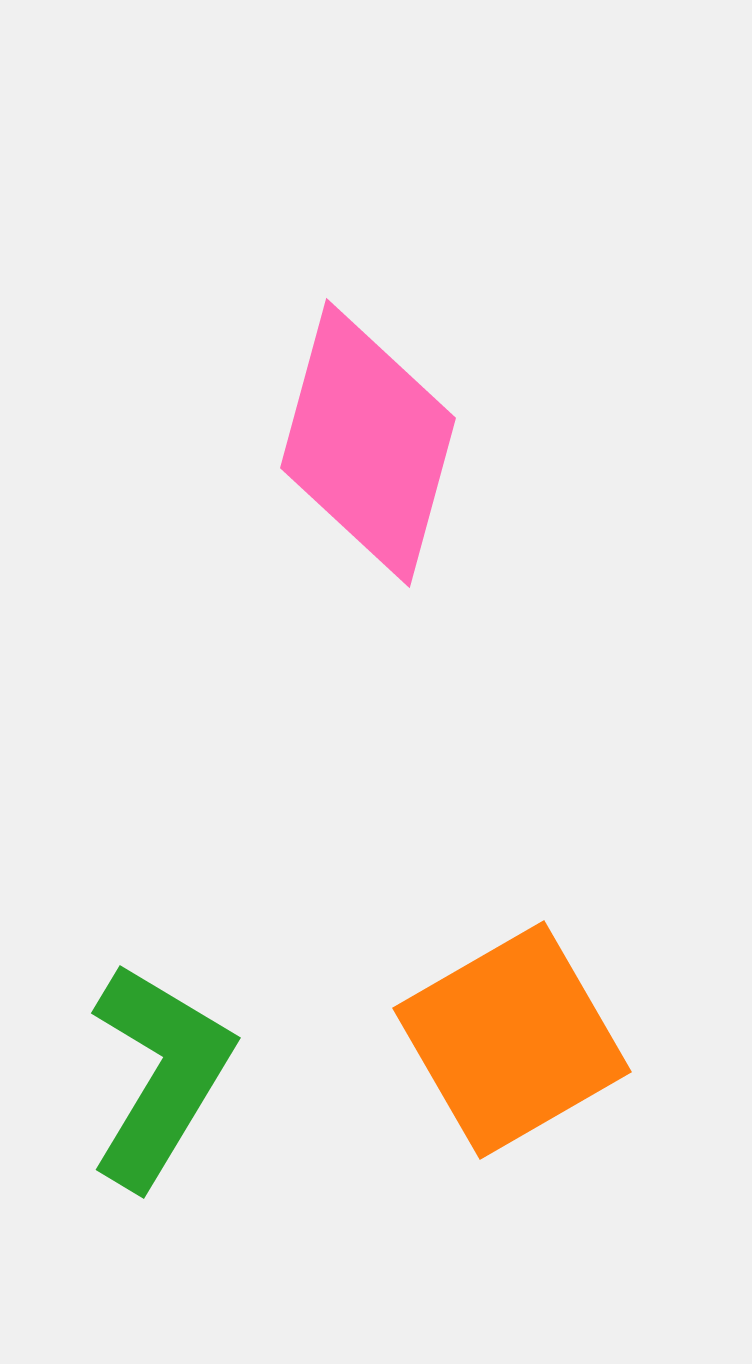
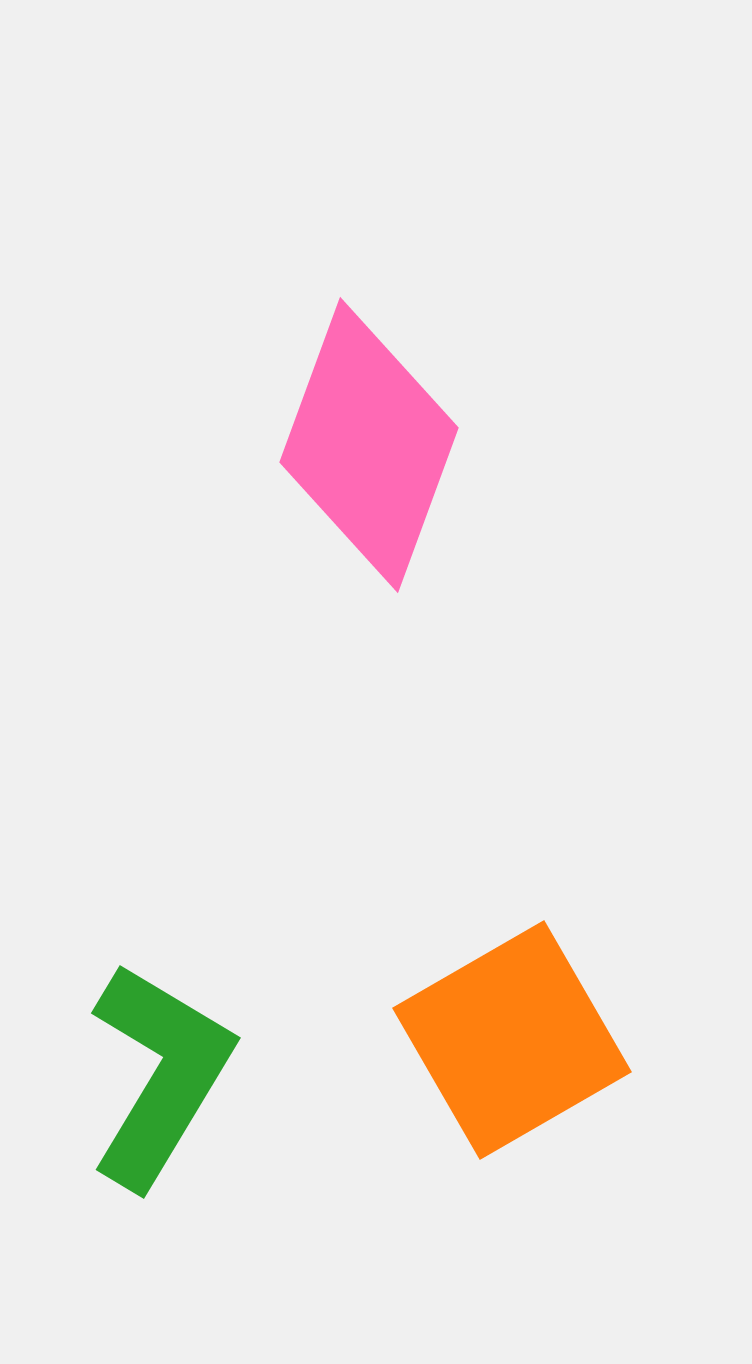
pink diamond: moved 1 px right, 2 px down; rotated 5 degrees clockwise
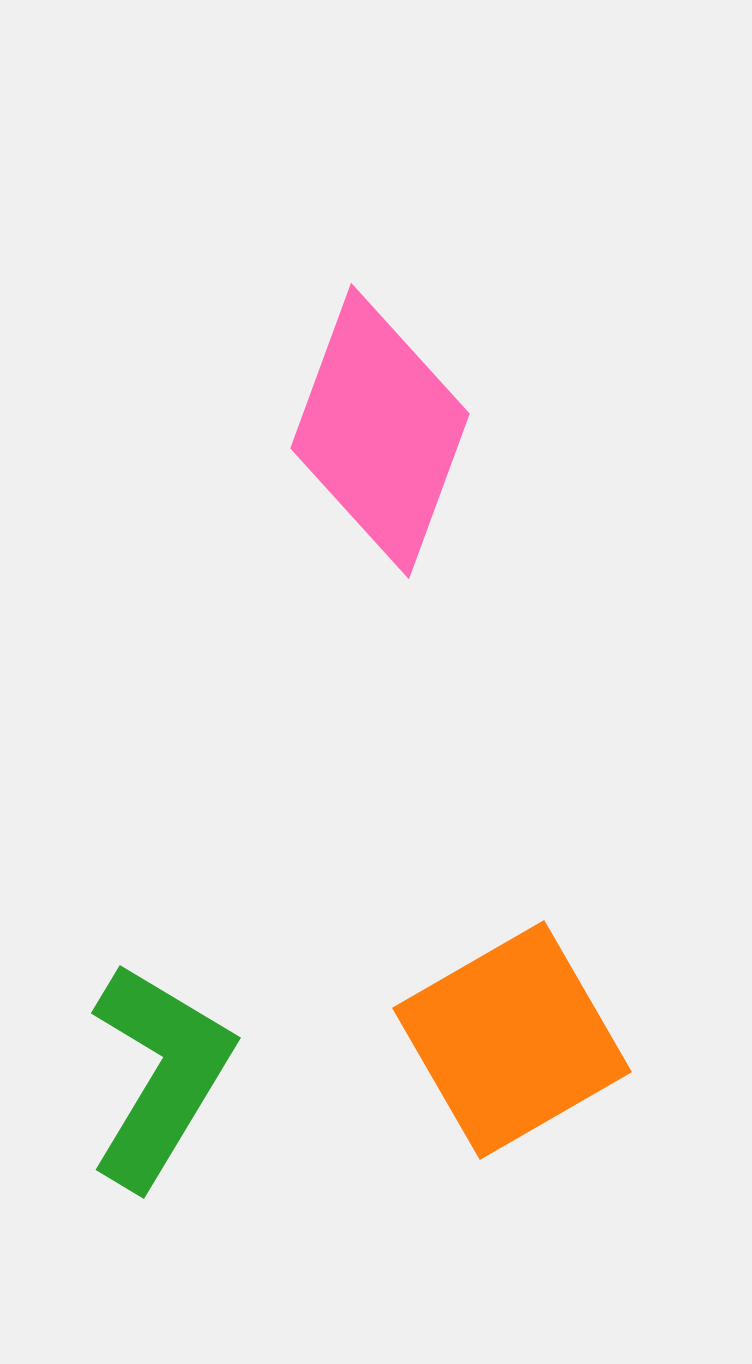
pink diamond: moved 11 px right, 14 px up
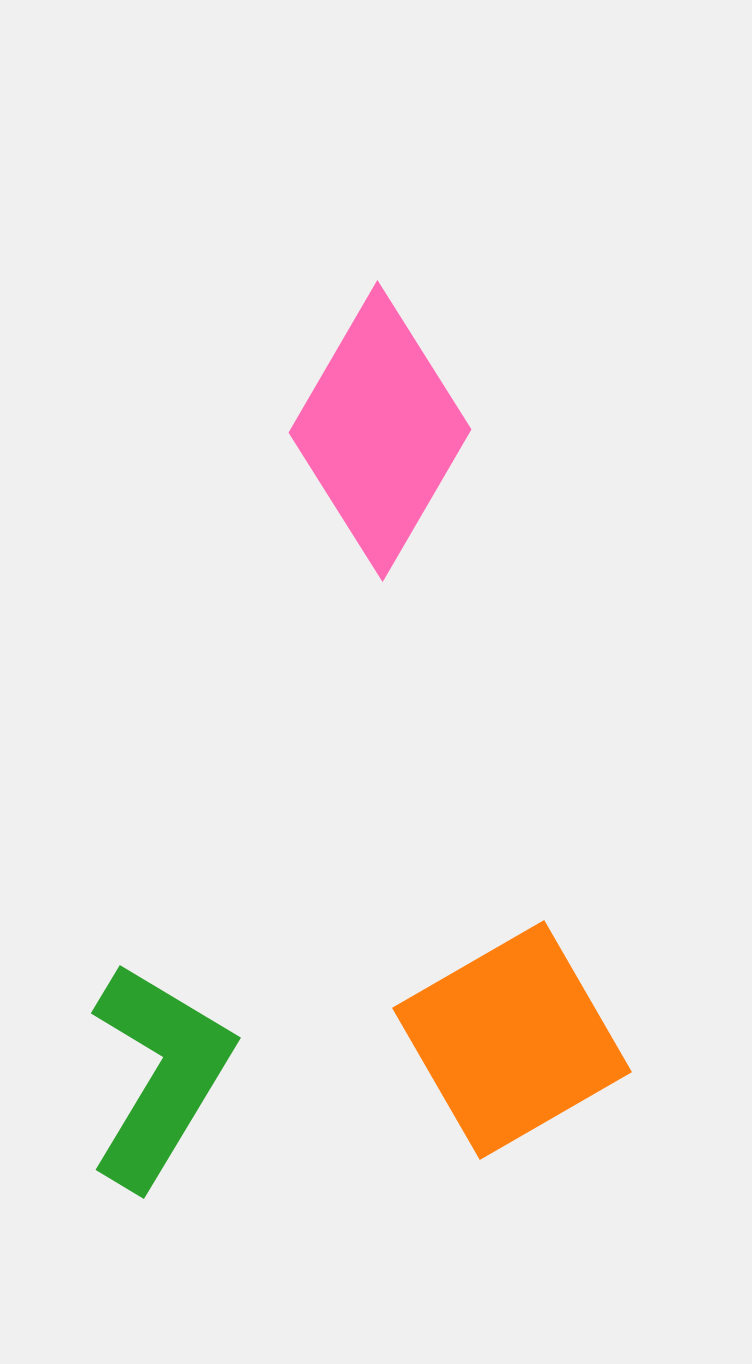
pink diamond: rotated 10 degrees clockwise
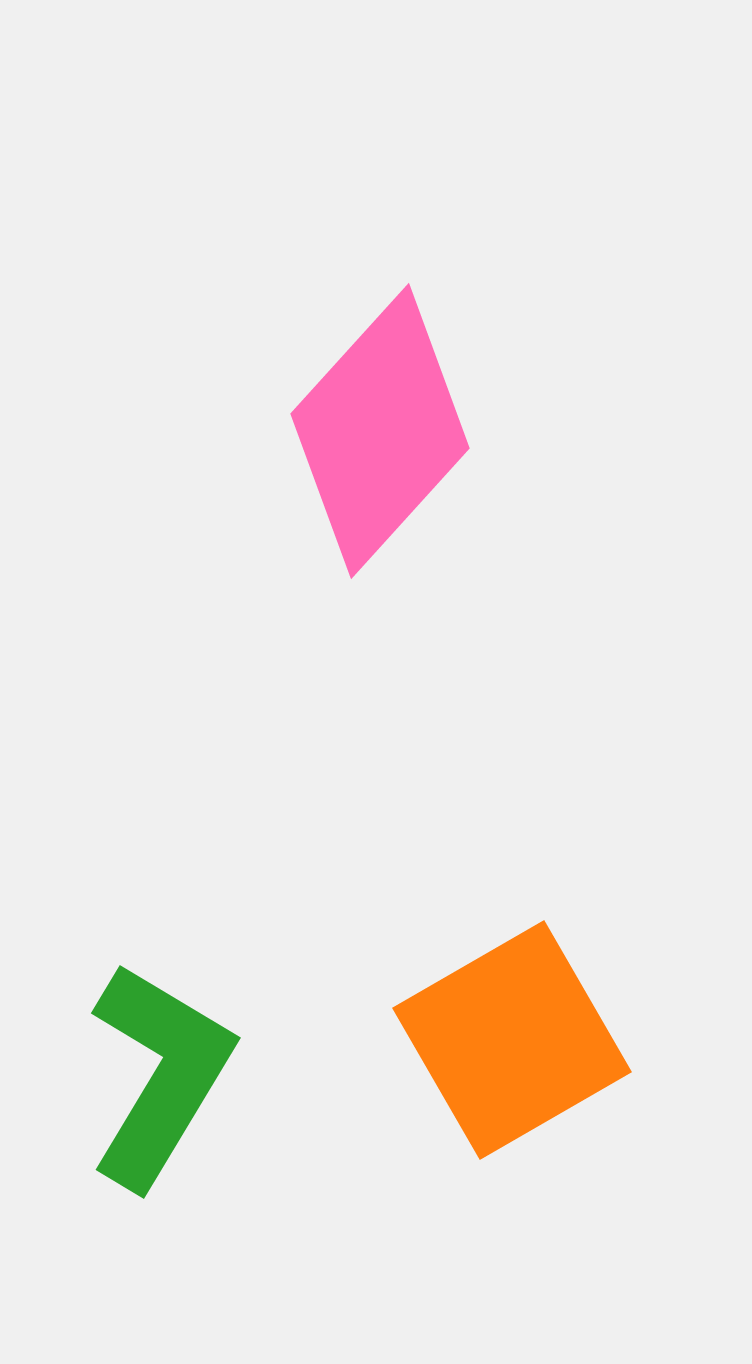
pink diamond: rotated 12 degrees clockwise
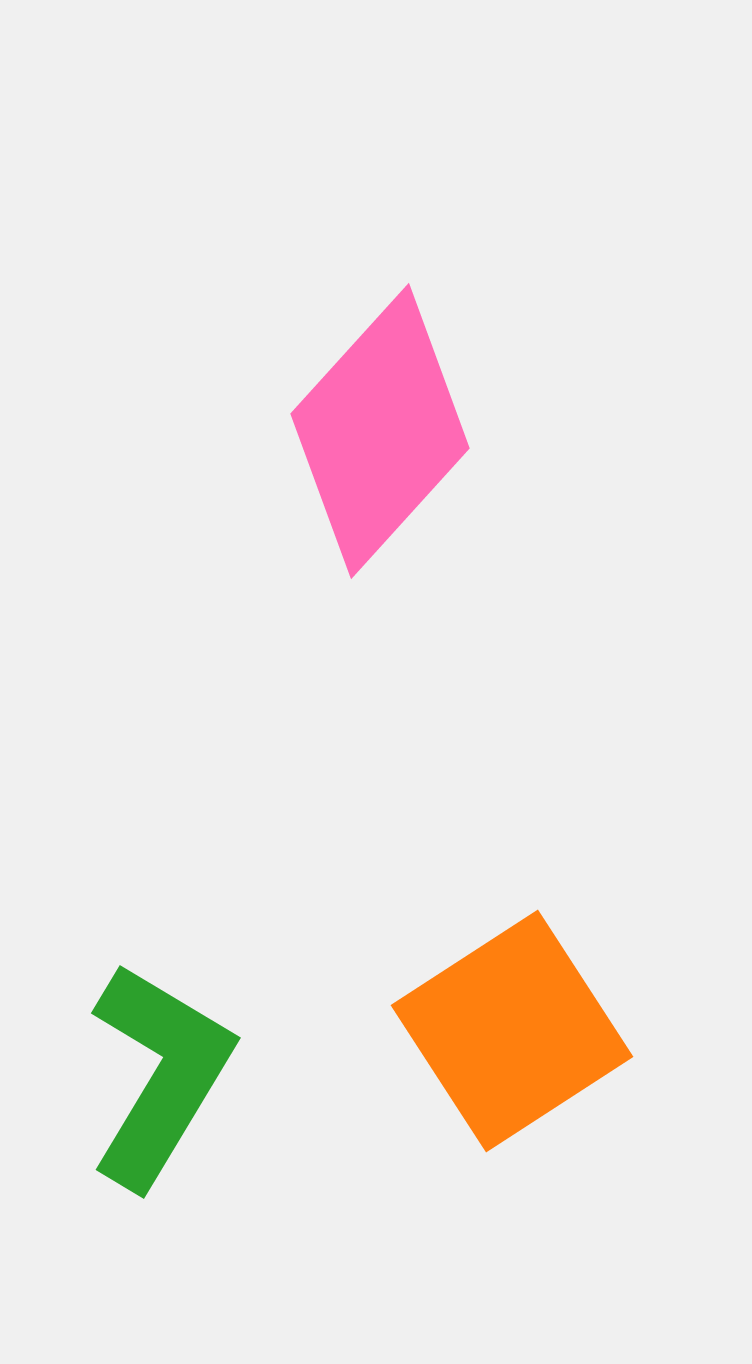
orange square: moved 9 px up; rotated 3 degrees counterclockwise
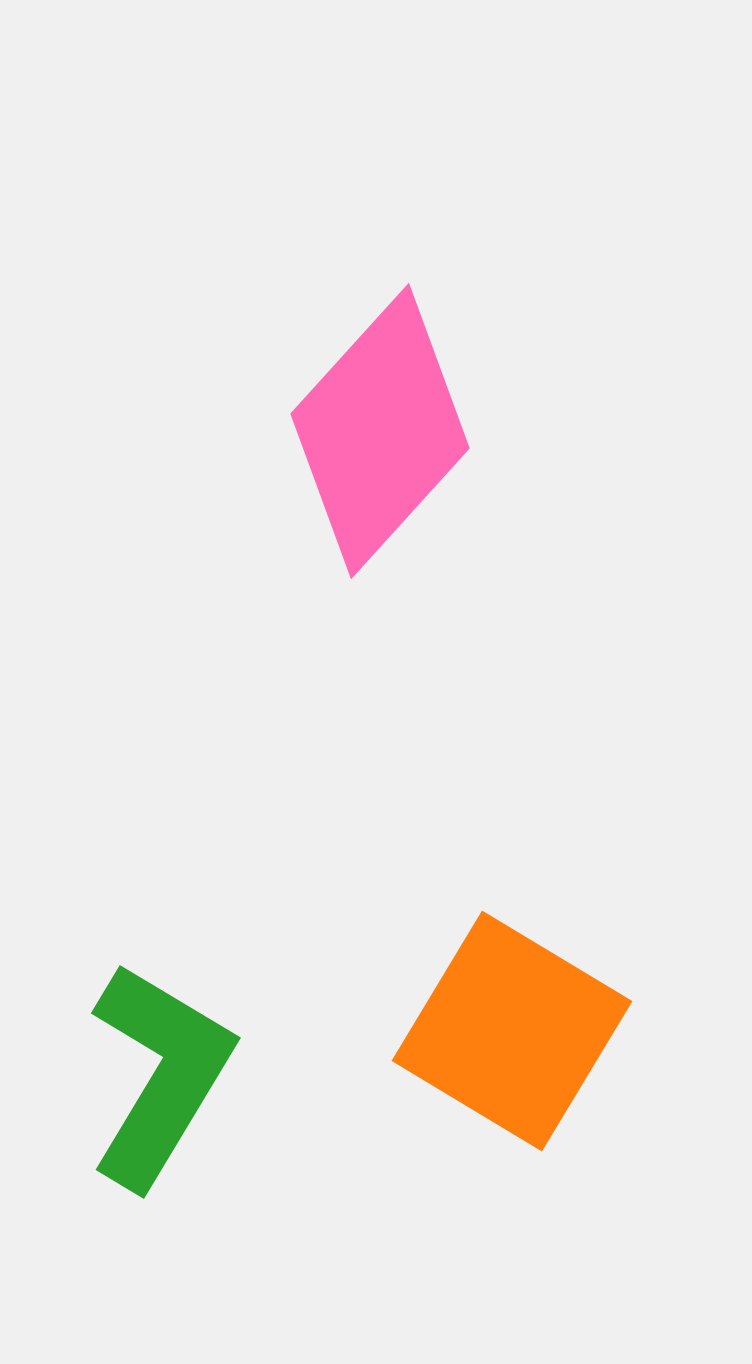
orange square: rotated 26 degrees counterclockwise
